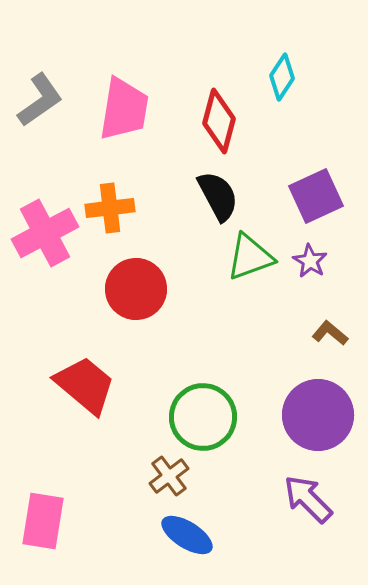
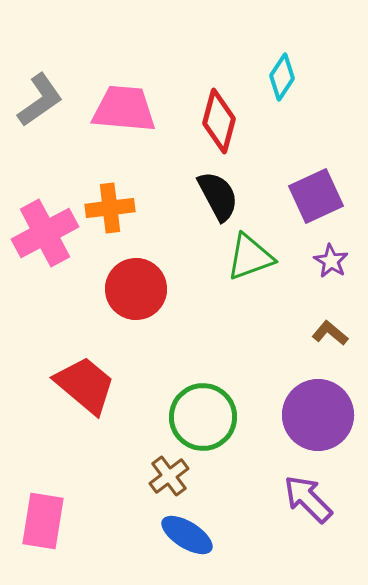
pink trapezoid: rotated 94 degrees counterclockwise
purple star: moved 21 px right
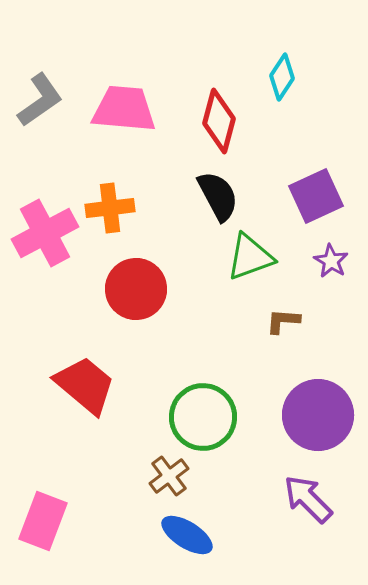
brown L-shape: moved 47 px left, 12 px up; rotated 36 degrees counterclockwise
pink rectangle: rotated 12 degrees clockwise
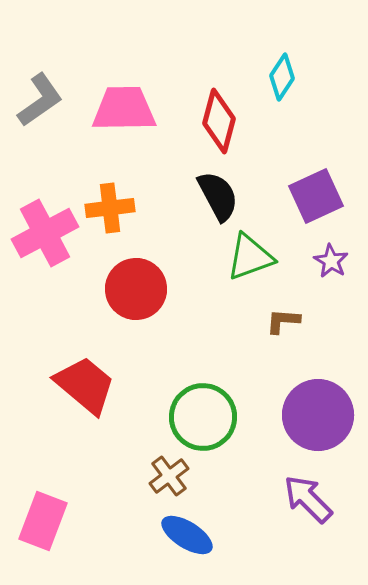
pink trapezoid: rotated 6 degrees counterclockwise
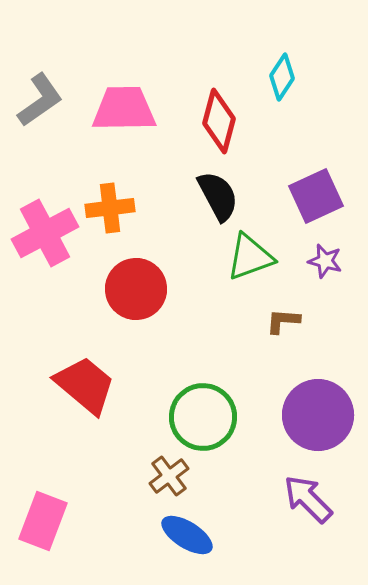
purple star: moved 6 px left; rotated 16 degrees counterclockwise
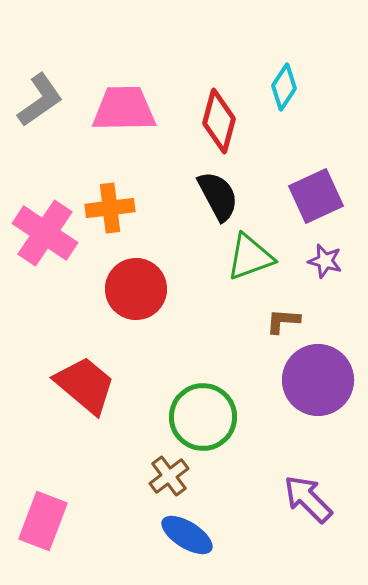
cyan diamond: moved 2 px right, 10 px down
pink cross: rotated 28 degrees counterclockwise
purple circle: moved 35 px up
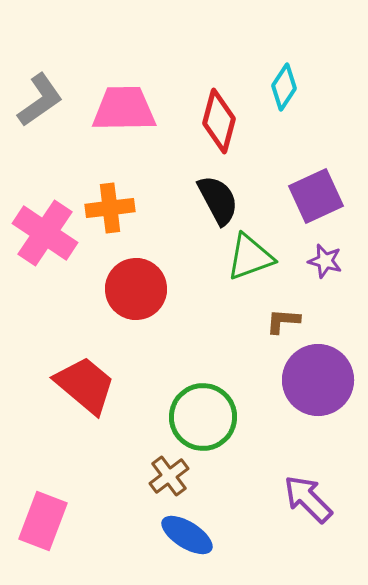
black semicircle: moved 4 px down
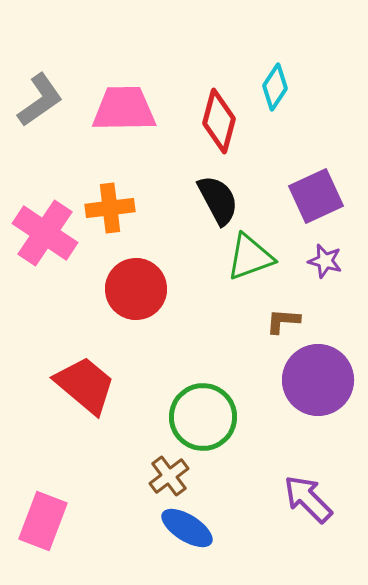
cyan diamond: moved 9 px left
blue ellipse: moved 7 px up
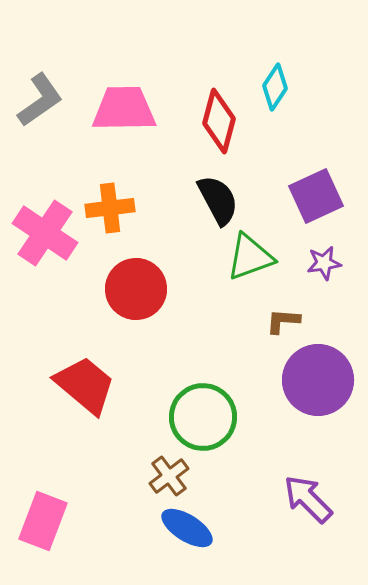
purple star: moved 1 px left, 2 px down; rotated 24 degrees counterclockwise
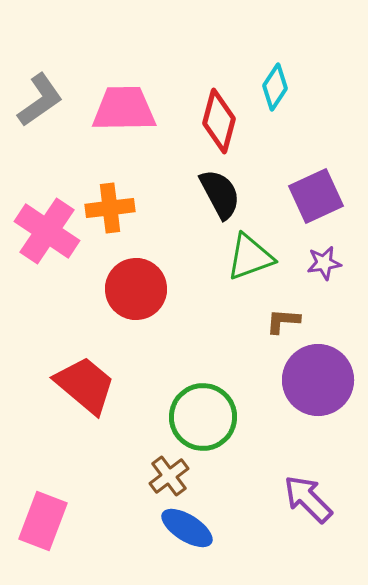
black semicircle: moved 2 px right, 6 px up
pink cross: moved 2 px right, 2 px up
